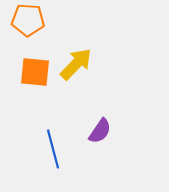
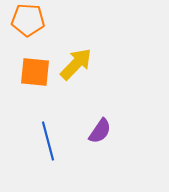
blue line: moved 5 px left, 8 px up
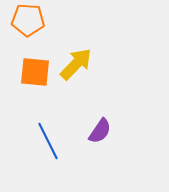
blue line: rotated 12 degrees counterclockwise
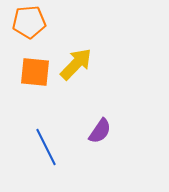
orange pentagon: moved 1 px right, 2 px down; rotated 8 degrees counterclockwise
blue line: moved 2 px left, 6 px down
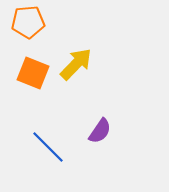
orange pentagon: moved 1 px left
orange square: moved 2 px left, 1 px down; rotated 16 degrees clockwise
blue line: moved 2 px right; rotated 18 degrees counterclockwise
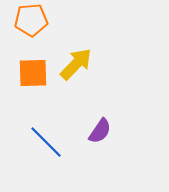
orange pentagon: moved 3 px right, 2 px up
orange square: rotated 24 degrees counterclockwise
blue line: moved 2 px left, 5 px up
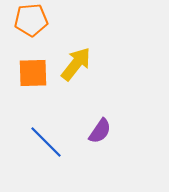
yellow arrow: rotated 6 degrees counterclockwise
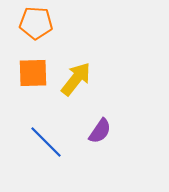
orange pentagon: moved 5 px right, 3 px down; rotated 8 degrees clockwise
yellow arrow: moved 15 px down
